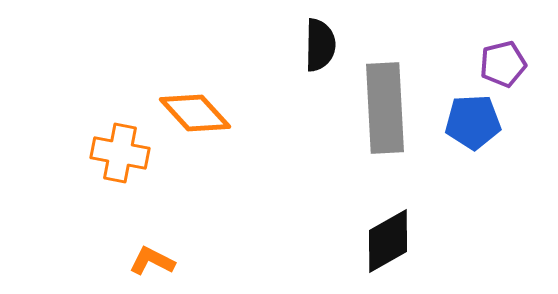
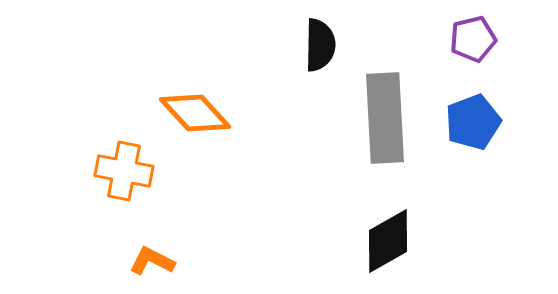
purple pentagon: moved 30 px left, 25 px up
gray rectangle: moved 10 px down
blue pentagon: rotated 18 degrees counterclockwise
orange cross: moved 4 px right, 18 px down
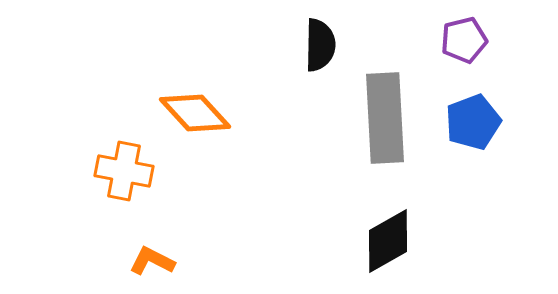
purple pentagon: moved 9 px left, 1 px down
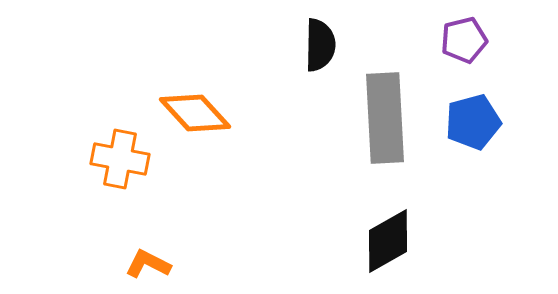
blue pentagon: rotated 6 degrees clockwise
orange cross: moved 4 px left, 12 px up
orange L-shape: moved 4 px left, 3 px down
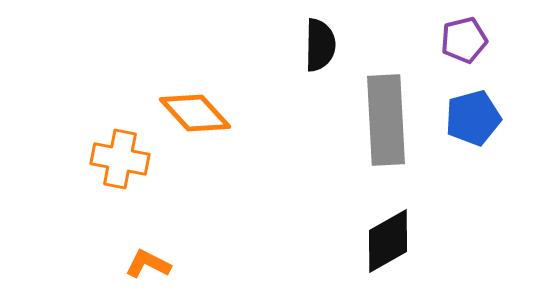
gray rectangle: moved 1 px right, 2 px down
blue pentagon: moved 4 px up
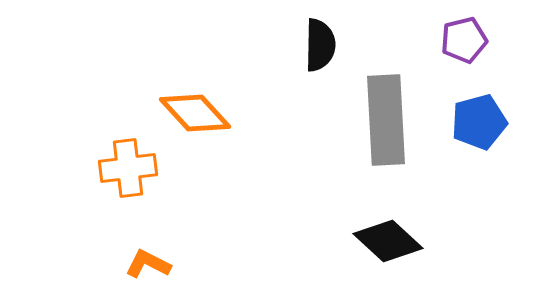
blue pentagon: moved 6 px right, 4 px down
orange cross: moved 8 px right, 9 px down; rotated 18 degrees counterclockwise
black diamond: rotated 72 degrees clockwise
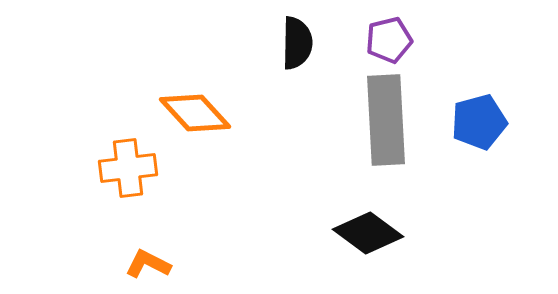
purple pentagon: moved 75 px left
black semicircle: moved 23 px left, 2 px up
black diamond: moved 20 px left, 8 px up; rotated 6 degrees counterclockwise
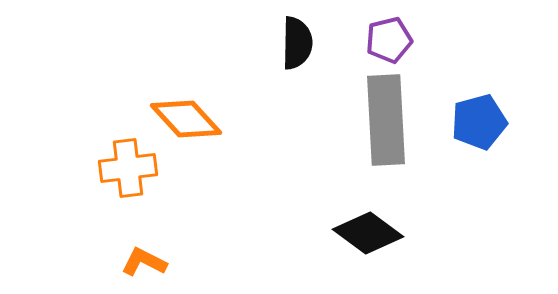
orange diamond: moved 9 px left, 6 px down
orange L-shape: moved 4 px left, 2 px up
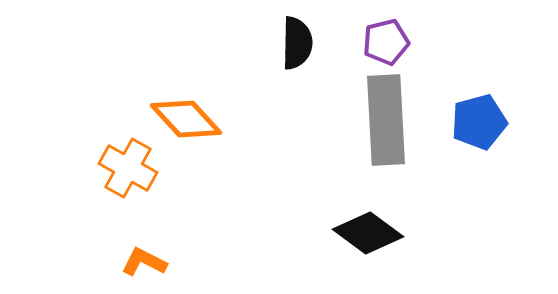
purple pentagon: moved 3 px left, 2 px down
orange cross: rotated 36 degrees clockwise
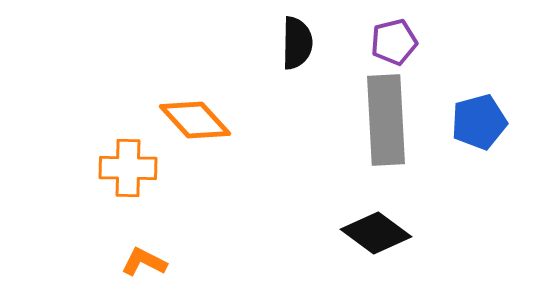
purple pentagon: moved 8 px right
orange diamond: moved 9 px right, 1 px down
orange cross: rotated 28 degrees counterclockwise
black diamond: moved 8 px right
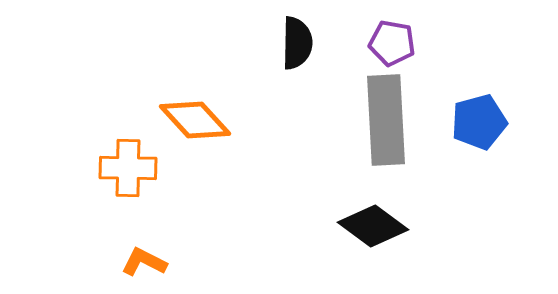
purple pentagon: moved 2 px left, 1 px down; rotated 24 degrees clockwise
black diamond: moved 3 px left, 7 px up
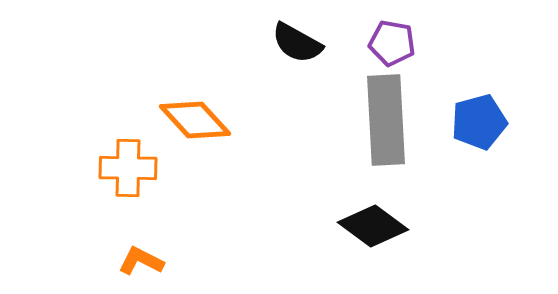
black semicircle: rotated 118 degrees clockwise
orange L-shape: moved 3 px left, 1 px up
